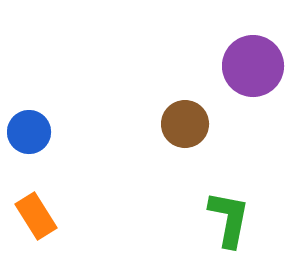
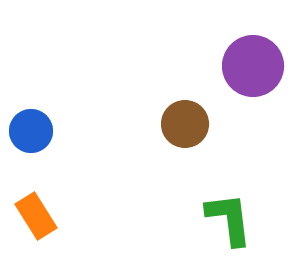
blue circle: moved 2 px right, 1 px up
green L-shape: rotated 18 degrees counterclockwise
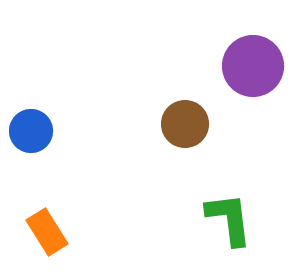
orange rectangle: moved 11 px right, 16 px down
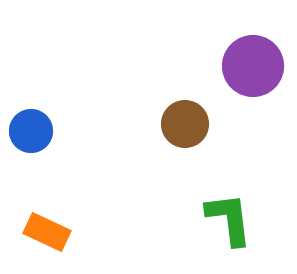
orange rectangle: rotated 33 degrees counterclockwise
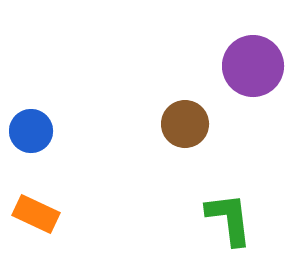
orange rectangle: moved 11 px left, 18 px up
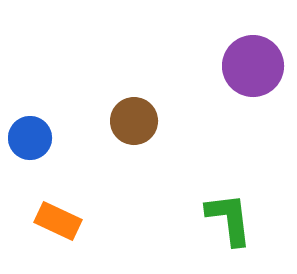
brown circle: moved 51 px left, 3 px up
blue circle: moved 1 px left, 7 px down
orange rectangle: moved 22 px right, 7 px down
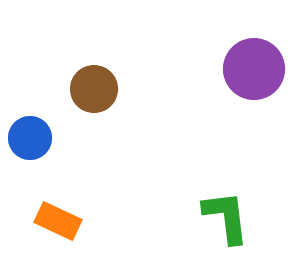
purple circle: moved 1 px right, 3 px down
brown circle: moved 40 px left, 32 px up
green L-shape: moved 3 px left, 2 px up
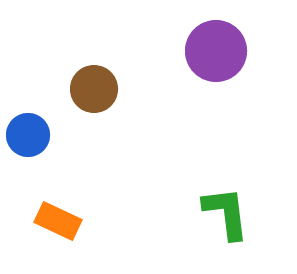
purple circle: moved 38 px left, 18 px up
blue circle: moved 2 px left, 3 px up
green L-shape: moved 4 px up
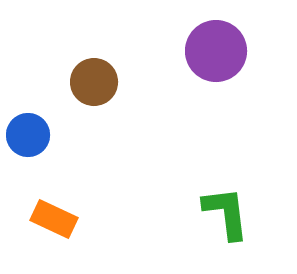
brown circle: moved 7 px up
orange rectangle: moved 4 px left, 2 px up
